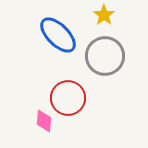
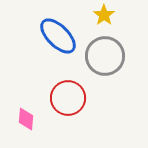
blue ellipse: moved 1 px down
pink diamond: moved 18 px left, 2 px up
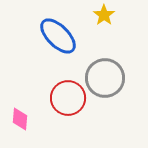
gray circle: moved 22 px down
pink diamond: moved 6 px left
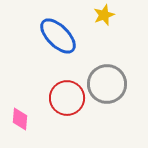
yellow star: rotated 15 degrees clockwise
gray circle: moved 2 px right, 6 px down
red circle: moved 1 px left
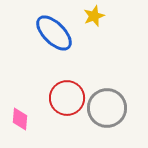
yellow star: moved 10 px left, 1 px down
blue ellipse: moved 4 px left, 3 px up
gray circle: moved 24 px down
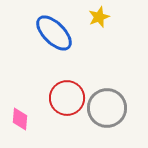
yellow star: moved 5 px right, 1 px down
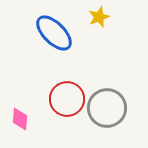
red circle: moved 1 px down
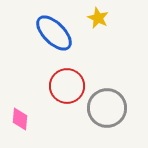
yellow star: moved 1 px left, 1 px down; rotated 25 degrees counterclockwise
red circle: moved 13 px up
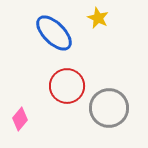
gray circle: moved 2 px right
pink diamond: rotated 35 degrees clockwise
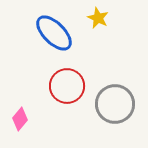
gray circle: moved 6 px right, 4 px up
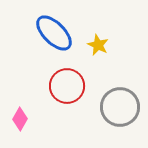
yellow star: moved 27 px down
gray circle: moved 5 px right, 3 px down
pink diamond: rotated 10 degrees counterclockwise
